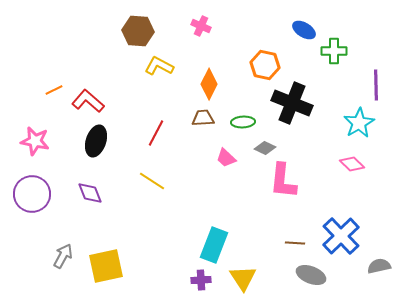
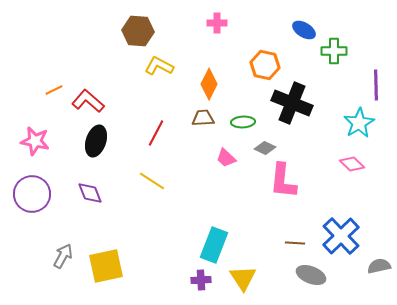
pink cross: moved 16 px right, 3 px up; rotated 24 degrees counterclockwise
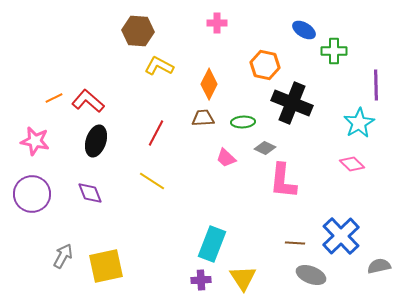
orange line: moved 8 px down
cyan rectangle: moved 2 px left, 1 px up
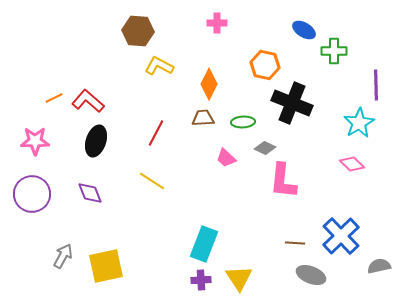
pink star: rotated 12 degrees counterclockwise
cyan rectangle: moved 8 px left
yellow triangle: moved 4 px left
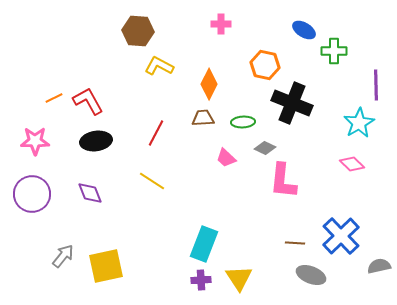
pink cross: moved 4 px right, 1 px down
red L-shape: rotated 20 degrees clockwise
black ellipse: rotated 64 degrees clockwise
gray arrow: rotated 10 degrees clockwise
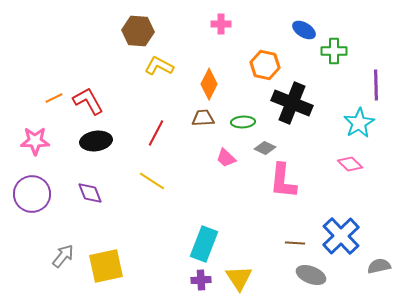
pink diamond: moved 2 px left
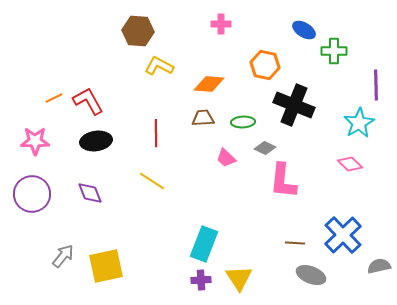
orange diamond: rotated 68 degrees clockwise
black cross: moved 2 px right, 2 px down
red line: rotated 28 degrees counterclockwise
blue cross: moved 2 px right, 1 px up
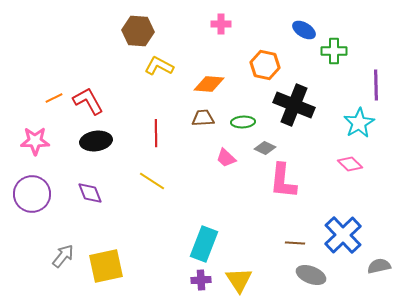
yellow triangle: moved 2 px down
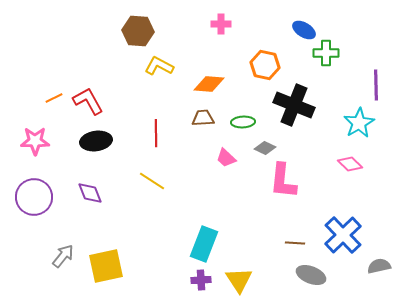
green cross: moved 8 px left, 2 px down
purple circle: moved 2 px right, 3 px down
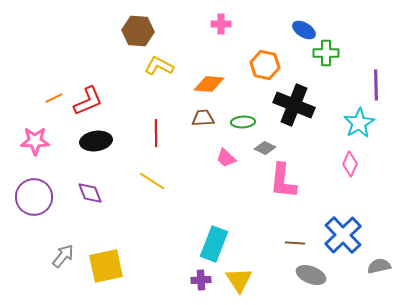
red L-shape: rotated 96 degrees clockwise
pink diamond: rotated 70 degrees clockwise
cyan rectangle: moved 10 px right
